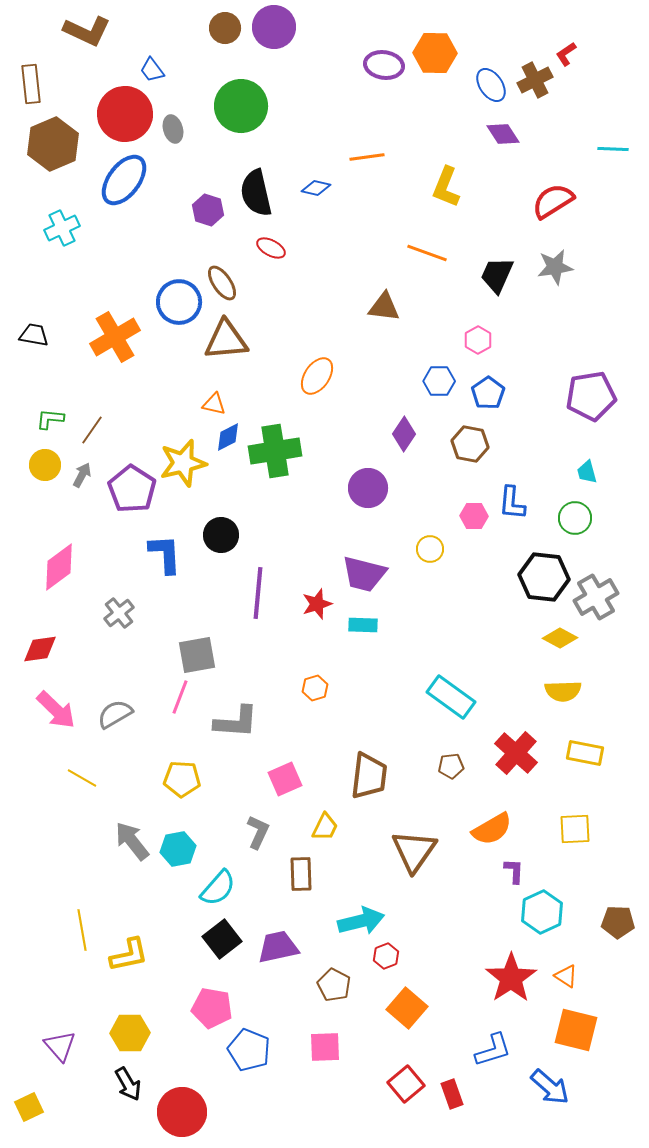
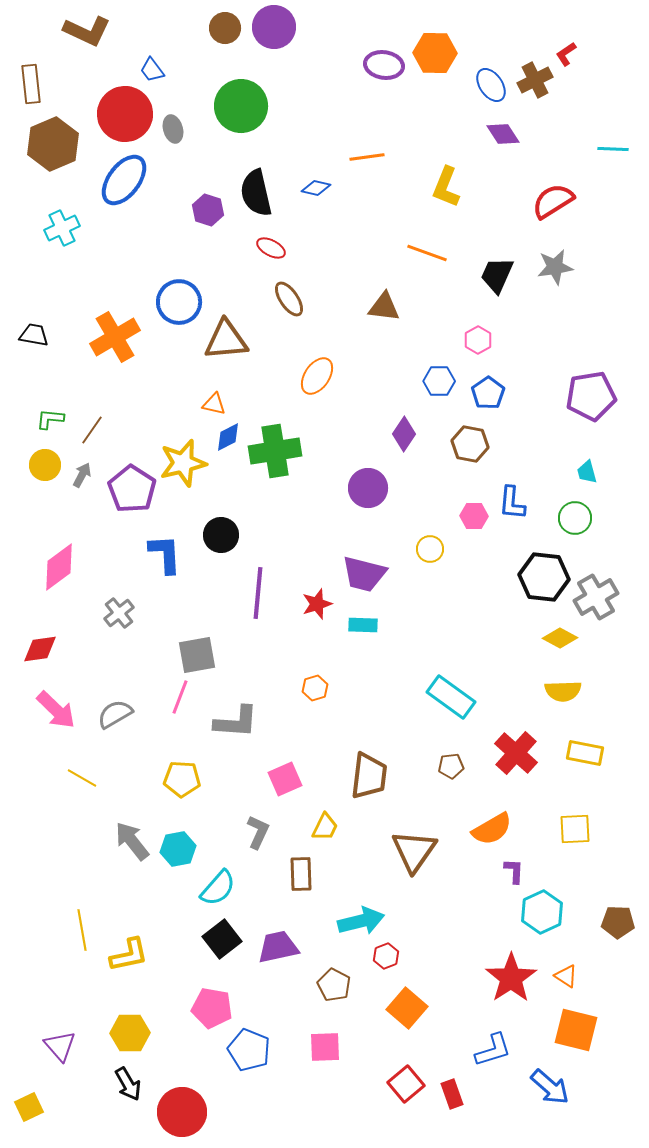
brown ellipse at (222, 283): moved 67 px right, 16 px down
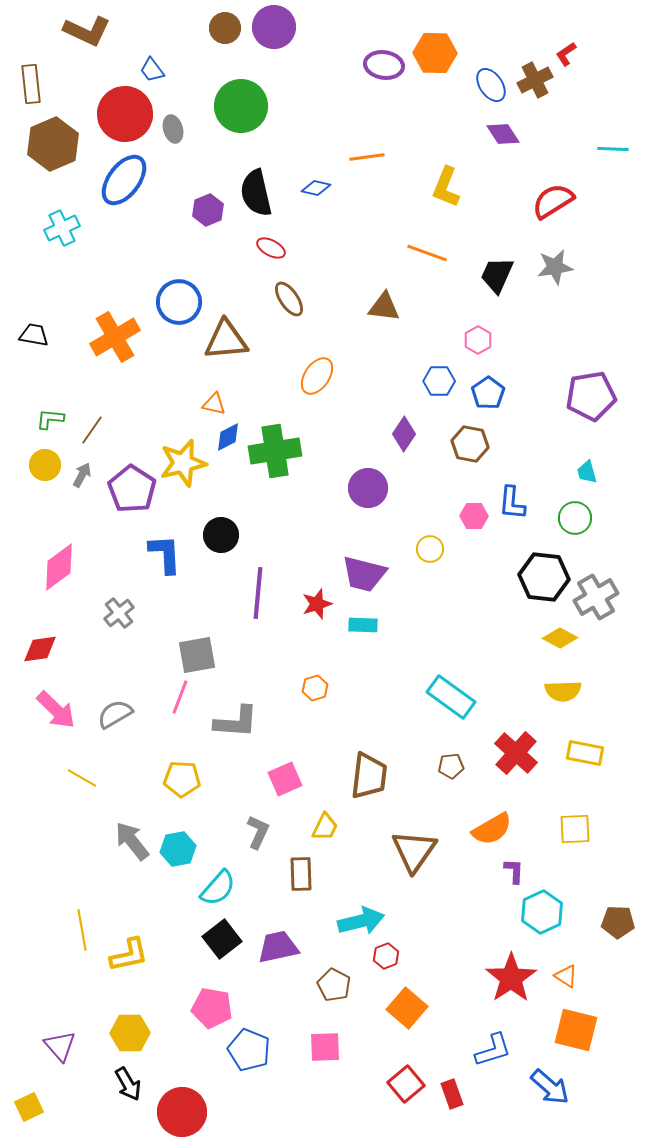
purple hexagon at (208, 210): rotated 20 degrees clockwise
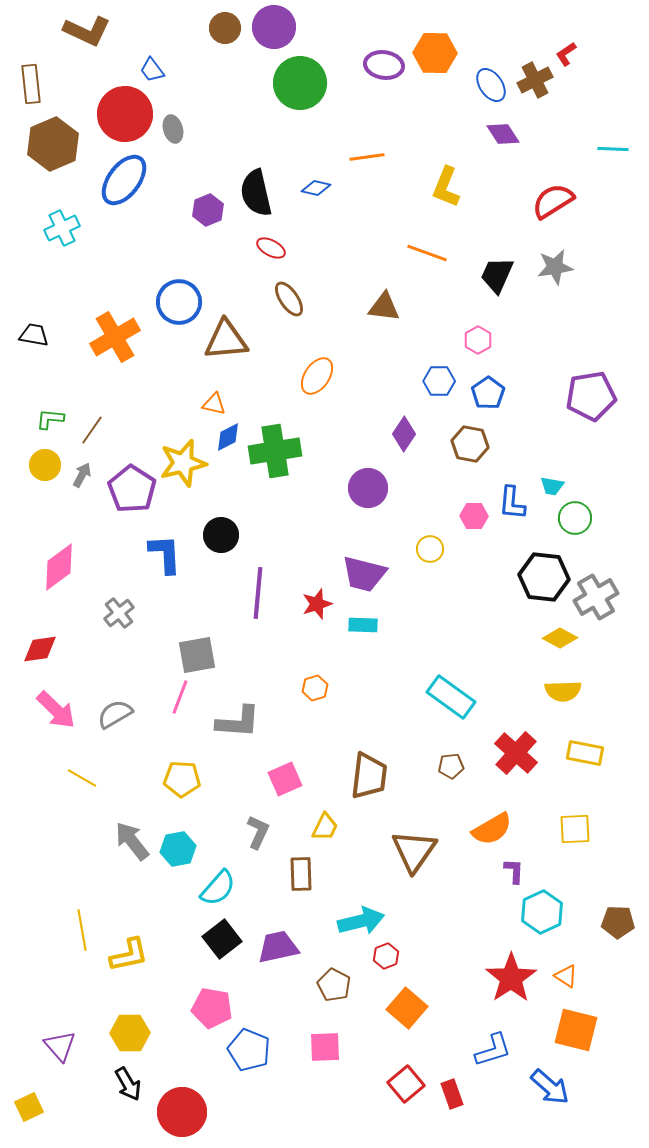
green circle at (241, 106): moved 59 px right, 23 px up
cyan trapezoid at (587, 472): moved 35 px left, 14 px down; rotated 65 degrees counterclockwise
gray L-shape at (236, 722): moved 2 px right
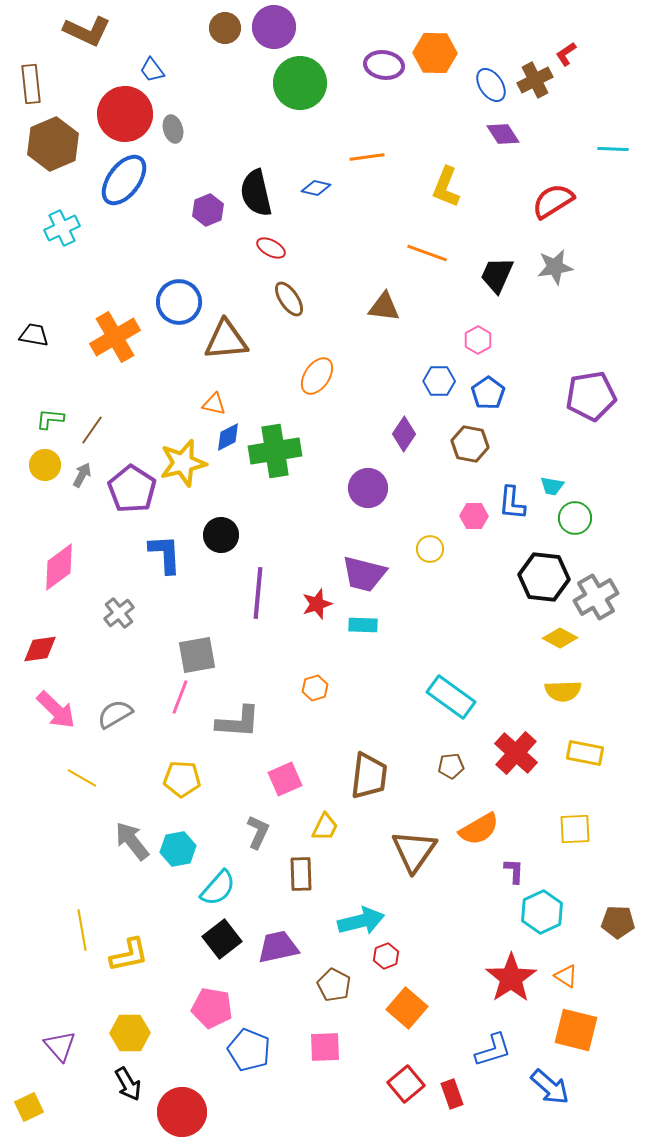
orange semicircle at (492, 829): moved 13 px left
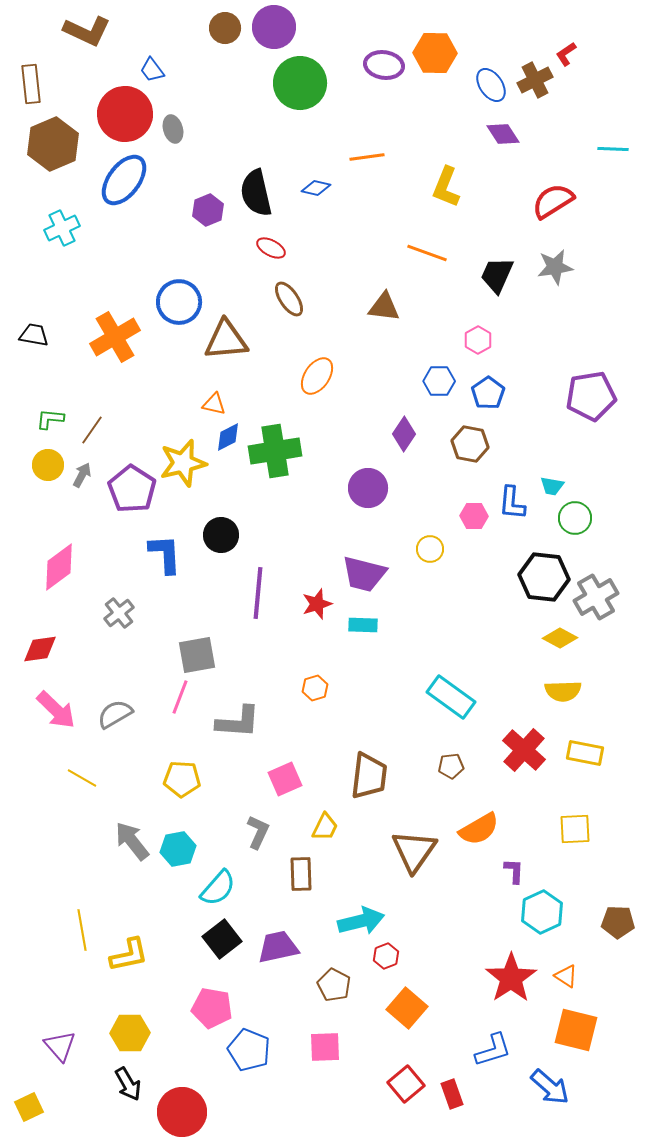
yellow circle at (45, 465): moved 3 px right
red cross at (516, 753): moved 8 px right, 3 px up
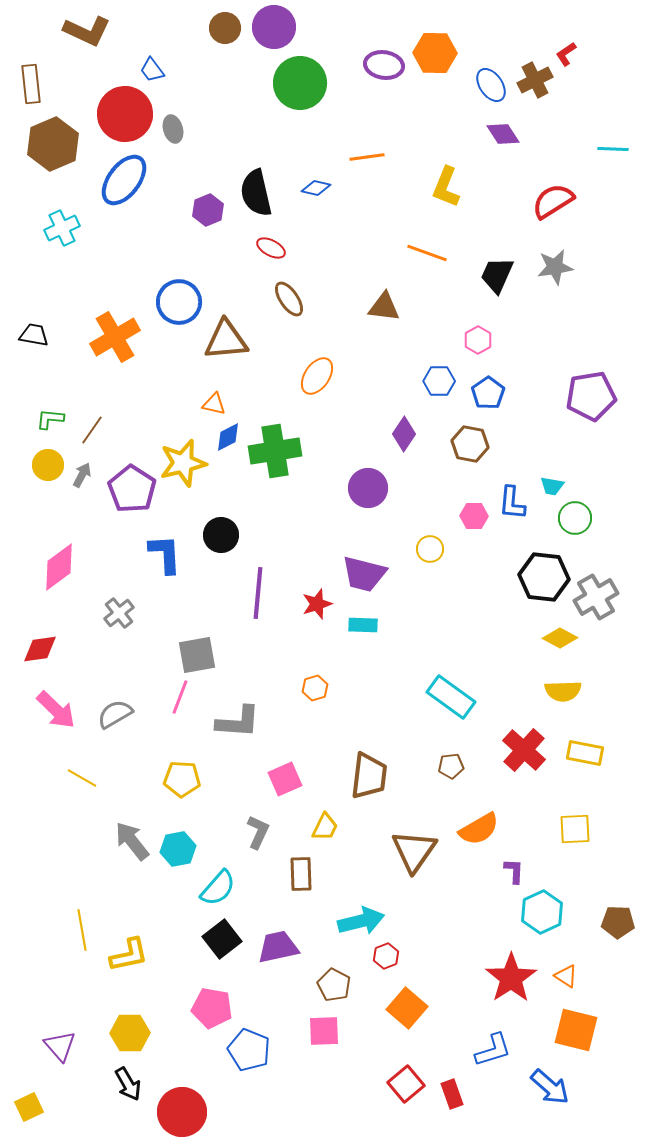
pink square at (325, 1047): moved 1 px left, 16 px up
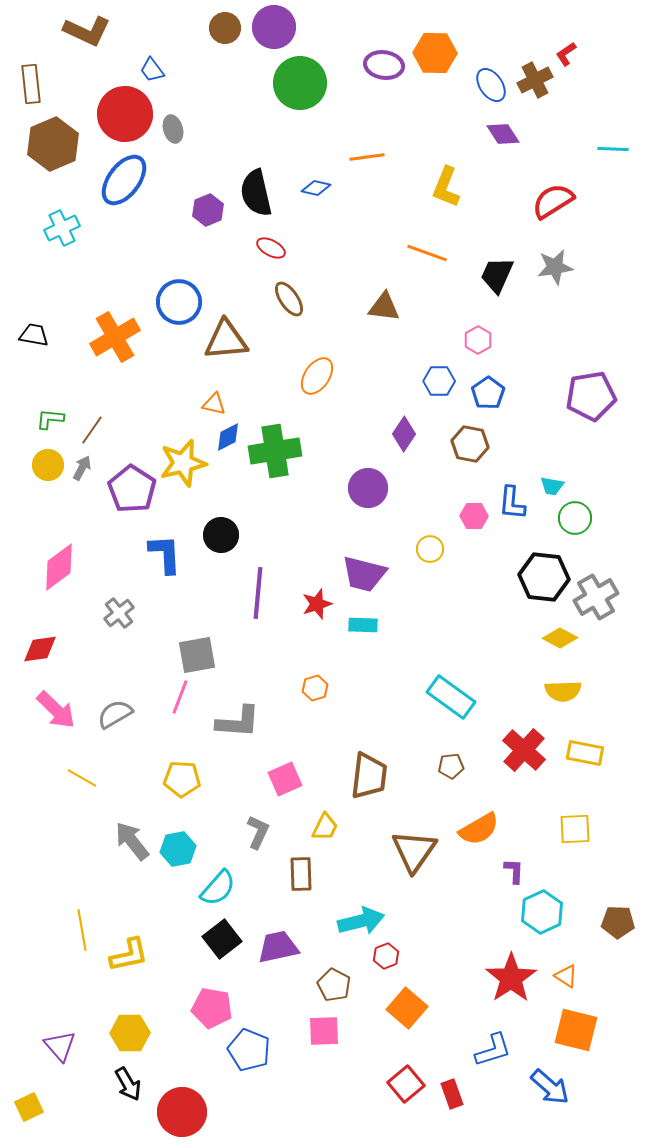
gray arrow at (82, 475): moved 7 px up
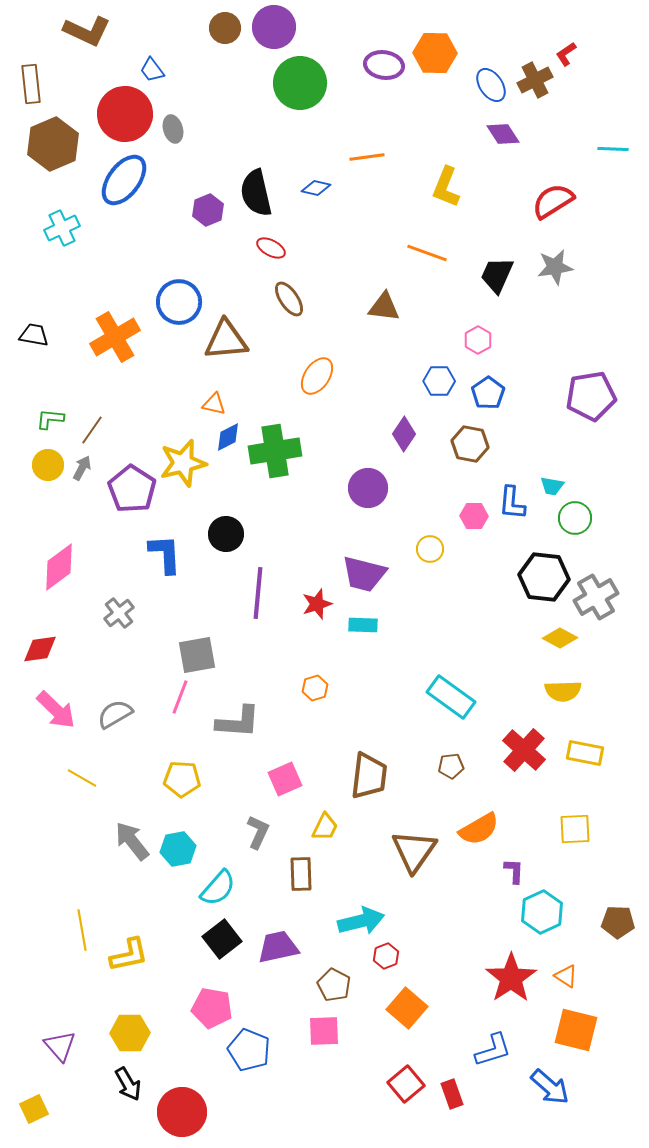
black circle at (221, 535): moved 5 px right, 1 px up
yellow square at (29, 1107): moved 5 px right, 2 px down
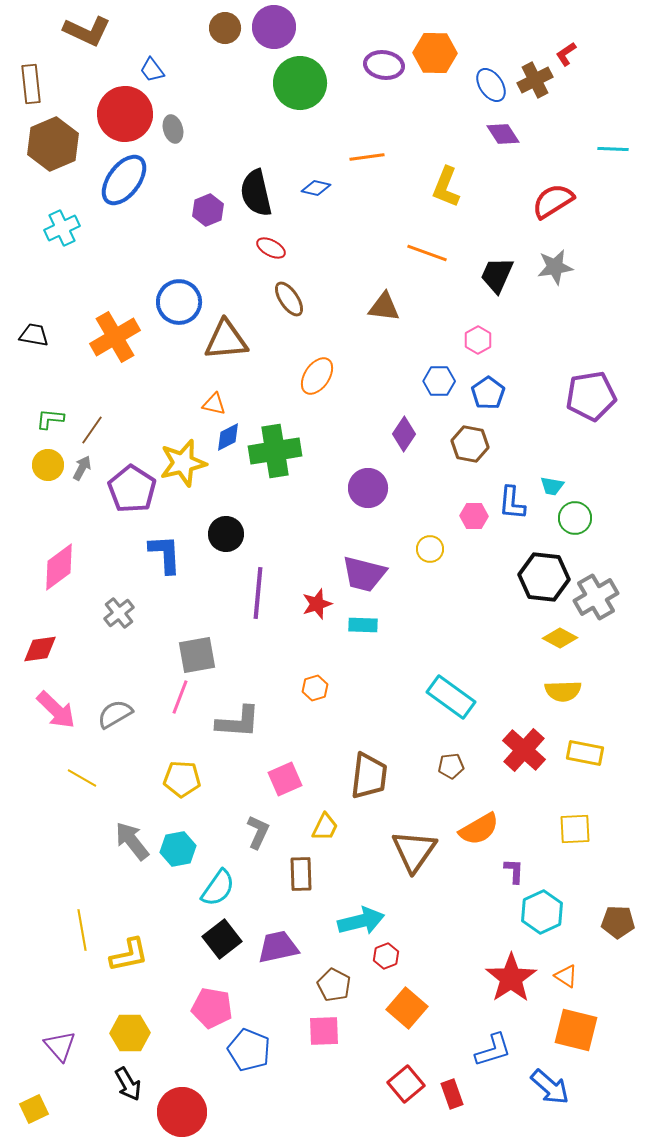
cyan semicircle at (218, 888): rotated 6 degrees counterclockwise
